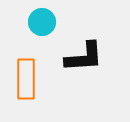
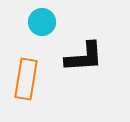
orange rectangle: rotated 9 degrees clockwise
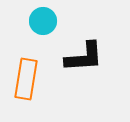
cyan circle: moved 1 px right, 1 px up
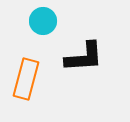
orange rectangle: rotated 6 degrees clockwise
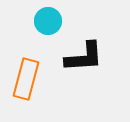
cyan circle: moved 5 px right
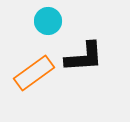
orange rectangle: moved 8 px right, 6 px up; rotated 39 degrees clockwise
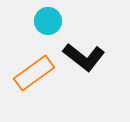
black L-shape: rotated 42 degrees clockwise
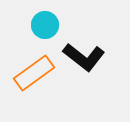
cyan circle: moved 3 px left, 4 px down
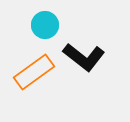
orange rectangle: moved 1 px up
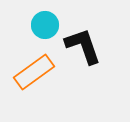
black L-shape: moved 1 px left, 11 px up; rotated 147 degrees counterclockwise
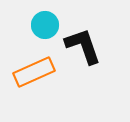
orange rectangle: rotated 12 degrees clockwise
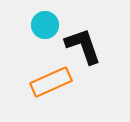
orange rectangle: moved 17 px right, 10 px down
